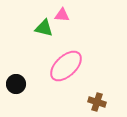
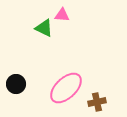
green triangle: rotated 12 degrees clockwise
pink ellipse: moved 22 px down
brown cross: rotated 30 degrees counterclockwise
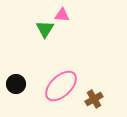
green triangle: moved 1 px right, 1 px down; rotated 36 degrees clockwise
pink ellipse: moved 5 px left, 2 px up
brown cross: moved 3 px left, 3 px up; rotated 18 degrees counterclockwise
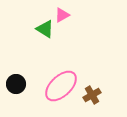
pink triangle: rotated 35 degrees counterclockwise
green triangle: rotated 30 degrees counterclockwise
brown cross: moved 2 px left, 4 px up
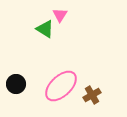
pink triangle: moved 2 px left; rotated 28 degrees counterclockwise
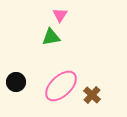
green triangle: moved 6 px right, 8 px down; rotated 42 degrees counterclockwise
black circle: moved 2 px up
brown cross: rotated 18 degrees counterclockwise
